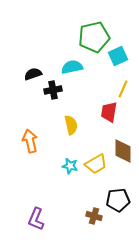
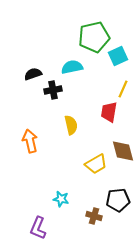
brown diamond: rotated 15 degrees counterclockwise
cyan star: moved 9 px left, 33 px down
purple L-shape: moved 2 px right, 9 px down
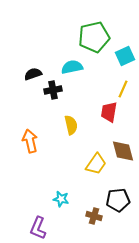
cyan square: moved 7 px right
yellow trapezoid: rotated 25 degrees counterclockwise
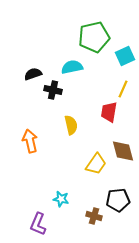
black cross: rotated 24 degrees clockwise
purple L-shape: moved 4 px up
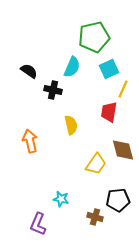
cyan square: moved 16 px left, 13 px down
cyan semicircle: rotated 125 degrees clockwise
black semicircle: moved 4 px left, 3 px up; rotated 54 degrees clockwise
brown diamond: moved 1 px up
brown cross: moved 1 px right, 1 px down
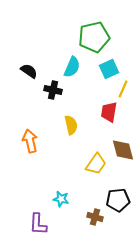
purple L-shape: rotated 20 degrees counterclockwise
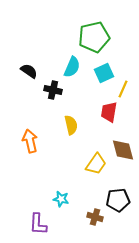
cyan square: moved 5 px left, 4 px down
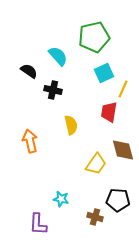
cyan semicircle: moved 14 px left, 11 px up; rotated 65 degrees counterclockwise
black pentagon: rotated 10 degrees clockwise
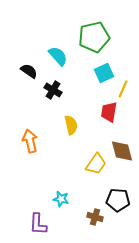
black cross: rotated 18 degrees clockwise
brown diamond: moved 1 px left, 1 px down
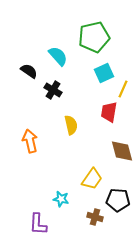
yellow trapezoid: moved 4 px left, 15 px down
